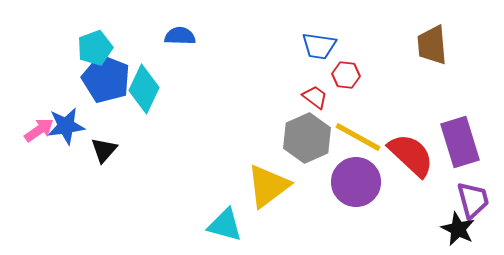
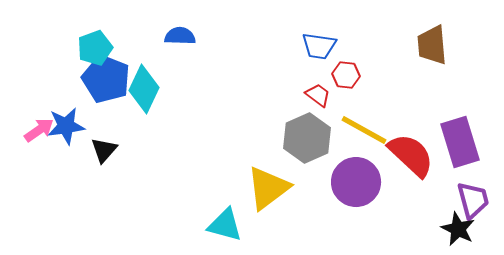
red trapezoid: moved 3 px right, 2 px up
yellow line: moved 6 px right, 7 px up
yellow triangle: moved 2 px down
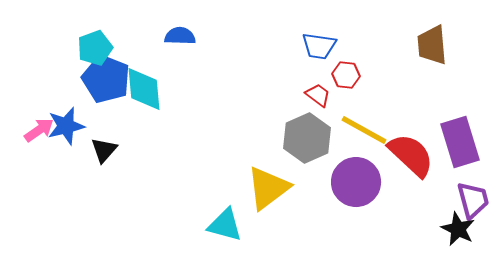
cyan diamond: rotated 30 degrees counterclockwise
blue star: rotated 6 degrees counterclockwise
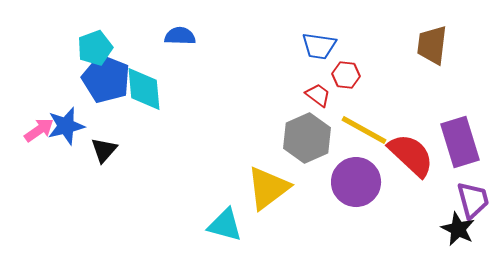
brown trapezoid: rotated 12 degrees clockwise
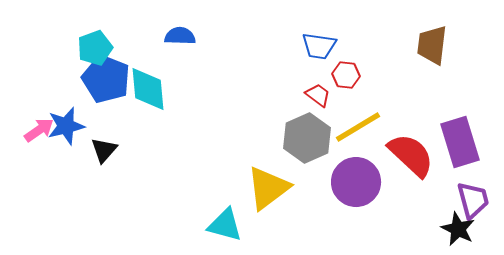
cyan diamond: moved 4 px right
yellow line: moved 6 px left, 3 px up; rotated 60 degrees counterclockwise
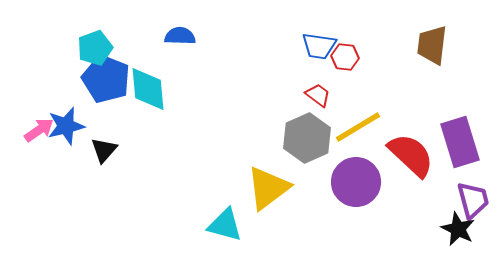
red hexagon: moved 1 px left, 18 px up
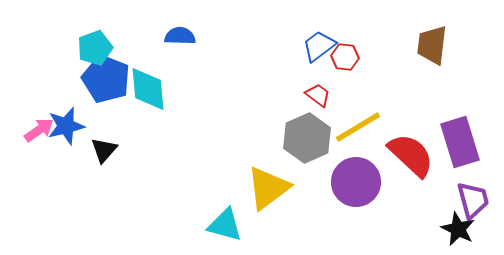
blue trapezoid: rotated 135 degrees clockwise
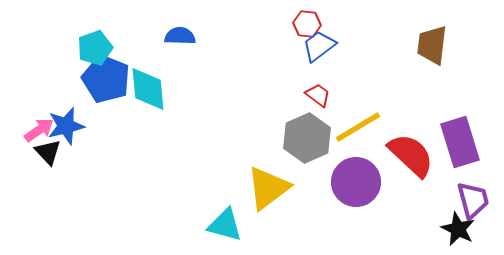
red hexagon: moved 38 px left, 33 px up
black triangle: moved 56 px left, 2 px down; rotated 24 degrees counterclockwise
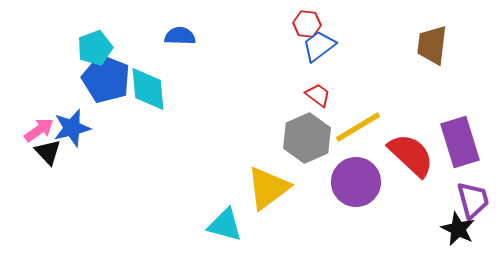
blue star: moved 6 px right, 2 px down
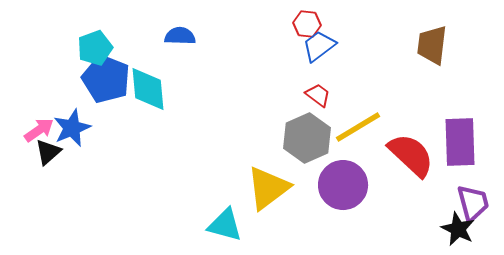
blue star: rotated 9 degrees counterclockwise
purple rectangle: rotated 15 degrees clockwise
black triangle: rotated 32 degrees clockwise
purple circle: moved 13 px left, 3 px down
purple trapezoid: moved 3 px down
